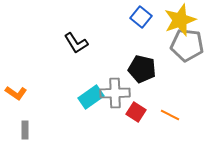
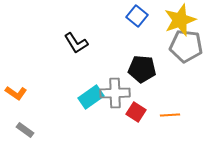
blue square: moved 4 px left, 1 px up
gray pentagon: moved 1 px left, 1 px down
black pentagon: rotated 8 degrees counterclockwise
orange line: rotated 30 degrees counterclockwise
gray rectangle: rotated 54 degrees counterclockwise
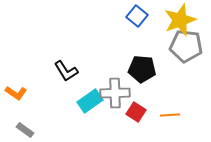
black L-shape: moved 10 px left, 28 px down
cyan rectangle: moved 1 px left, 4 px down
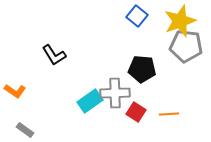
yellow star: moved 1 px down
black L-shape: moved 12 px left, 16 px up
orange L-shape: moved 1 px left, 2 px up
orange line: moved 1 px left, 1 px up
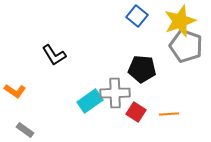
gray pentagon: rotated 12 degrees clockwise
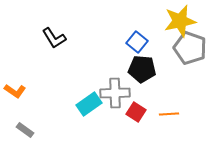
blue square: moved 26 px down
yellow star: rotated 8 degrees clockwise
gray pentagon: moved 4 px right, 2 px down
black L-shape: moved 17 px up
cyan rectangle: moved 1 px left, 3 px down
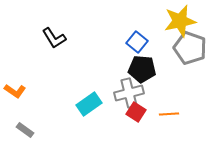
gray cross: moved 14 px right; rotated 12 degrees counterclockwise
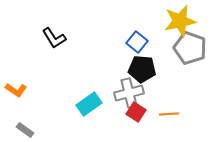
orange L-shape: moved 1 px right, 1 px up
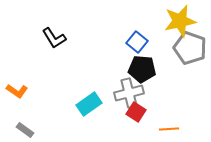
orange L-shape: moved 1 px right, 1 px down
orange line: moved 15 px down
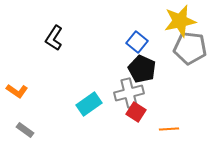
black L-shape: rotated 65 degrees clockwise
gray pentagon: rotated 12 degrees counterclockwise
black pentagon: rotated 20 degrees clockwise
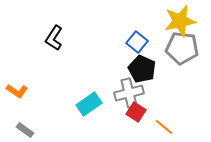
gray pentagon: moved 8 px left
orange line: moved 5 px left, 2 px up; rotated 42 degrees clockwise
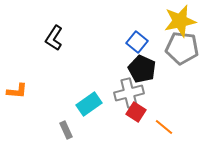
orange L-shape: rotated 30 degrees counterclockwise
gray rectangle: moved 41 px right; rotated 30 degrees clockwise
